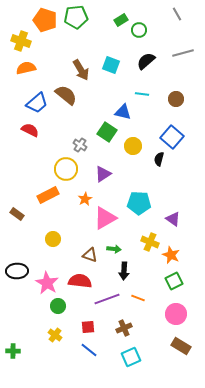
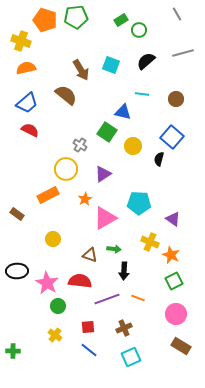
blue trapezoid at (37, 103): moved 10 px left
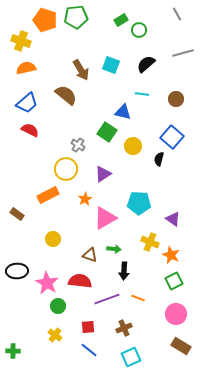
black semicircle at (146, 61): moved 3 px down
gray cross at (80, 145): moved 2 px left
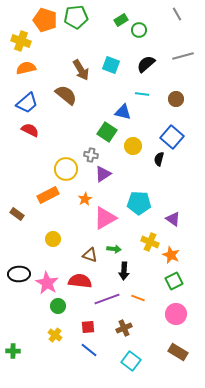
gray line at (183, 53): moved 3 px down
gray cross at (78, 145): moved 13 px right, 10 px down; rotated 24 degrees counterclockwise
black ellipse at (17, 271): moved 2 px right, 3 px down
brown rectangle at (181, 346): moved 3 px left, 6 px down
cyan square at (131, 357): moved 4 px down; rotated 30 degrees counterclockwise
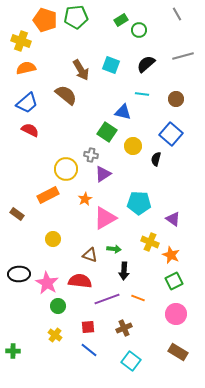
blue square at (172, 137): moved 1 px left, 3 px up
black semicircle at (159, 159): moved 3 px left
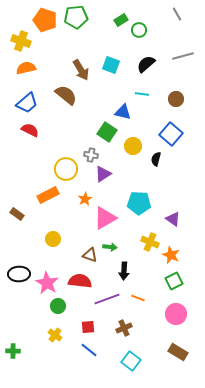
green arrow at (114, 249): moved 4 px left, 2 px up
